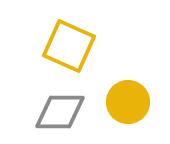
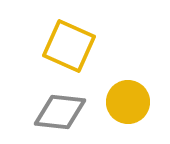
gray diamond: rotated 6 degrees clockwise
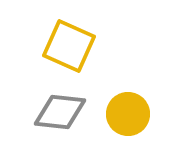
yellow circle: moved 12 px down
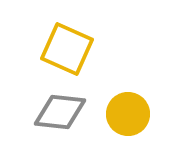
yellow square: moved 2 px left, 3 px down
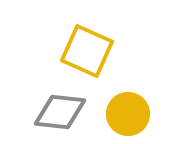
yellow square: moved 20 px right, 2 px down
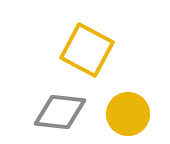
yellow square: moved 1 px up; rotated 4 degrees clockwise
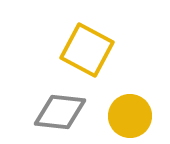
yellow circle: moved 2 px right, 2 px down
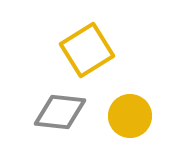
yellow square: rotated 30 degrees clockwise
